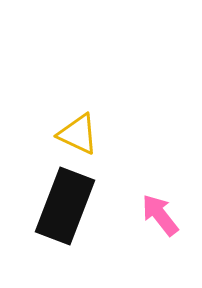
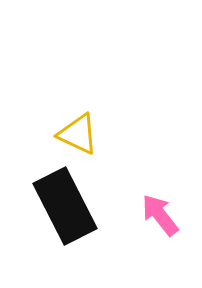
black rectangle: rotated 48 degrees counterclockwise
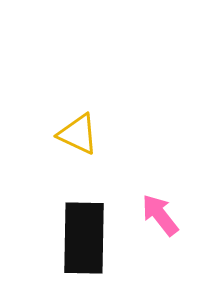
black rectangle: moved 19 px right, 32 px down; rotated 28 degrees clockwise
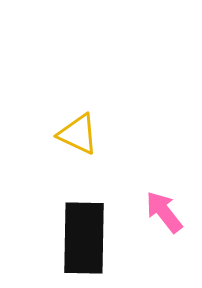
pink arrow: moved 4 px right, 3 px up
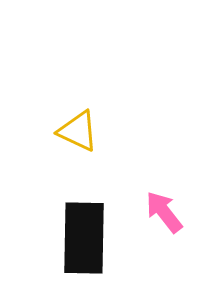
yellow triangle: moved 3 px up
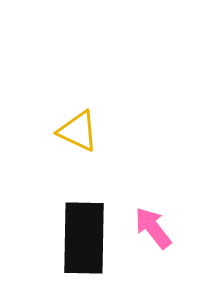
pink arrow: moved 11 px left, 16 px down
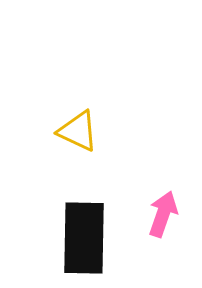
pink arrow: moved 10 px right, 14 px up; rotated 57 degrees clockwise
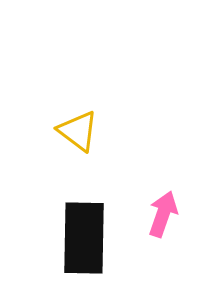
yellow triangle: rotated 12 degrees clockwise
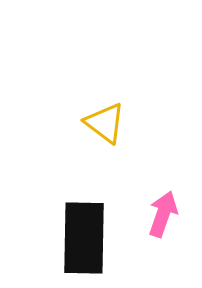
yellow triangle: moved 27 px right, 8 px up
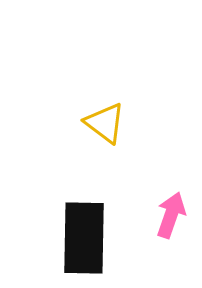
pink arrow: moved 8 px right, 1 px down
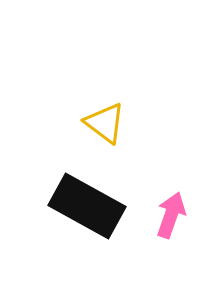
black rectangle: moved 3 px right, 32 px up; rotated 62 degrees counterclockwise
